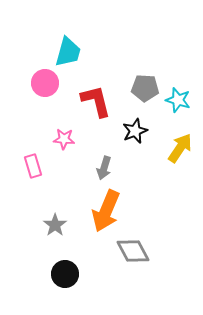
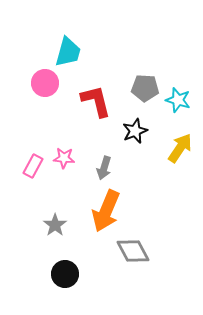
pink star: moved 19 px down
pink rectangle: rotated 45 degrees clockwise
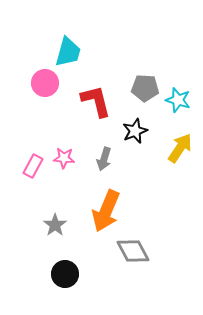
gray arrow: moved 9 px up
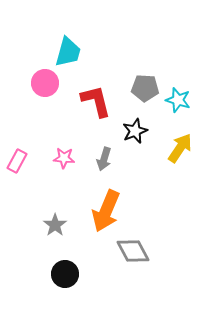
pink rectangle: moved 16 px left, 5 px up
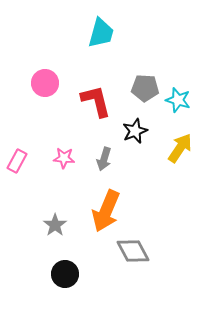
cyan trapezoid: moved 33 px right, 19 px up
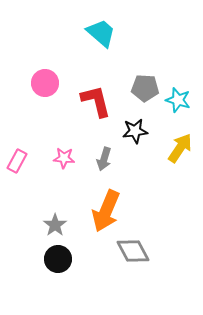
cyan trapezoid: rotated 64 degrees counterclockwise
black star: rotated 15 degrees clockwise
black circle: moved 7 px left, 15 px up
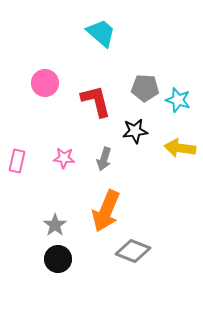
yellow arrow: rotated 116 degrees counterclockwise
pink rectangle: rotated 15 degrees counterclockwise
gray diamond: rotated 40 degrees counterclockwise
